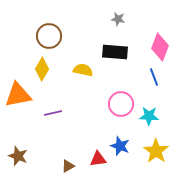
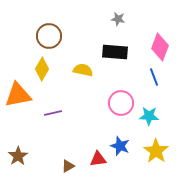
pink circle: moved 1 px up
brown star: rotated 18 degrees clockwise
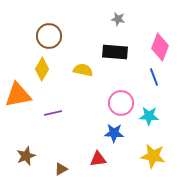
blue star: moved 6 px left, 13 px up; rotated 18 degrees counterclockwise
yellow star: moved 3 px left, 5 px down; rotated 25 degrees counterclockwise
brown star: moved 8 px right; rotated 12 degrees clockwise
brown triangle: moved 7 px left, 3 px down
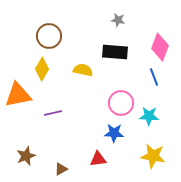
gray star: moved 1 px down
